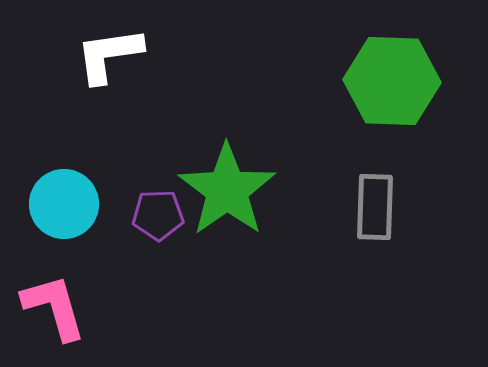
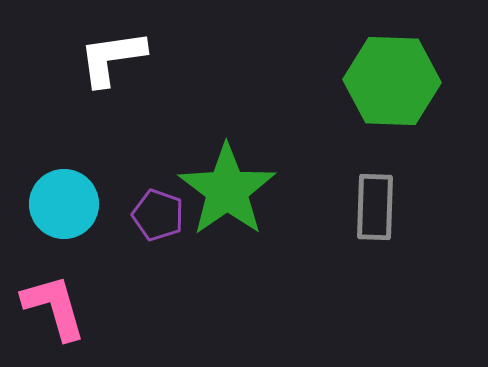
white L-shape: moved 3 px right, 3 px down
purple pentagon: rotated 21 degrees clockwise
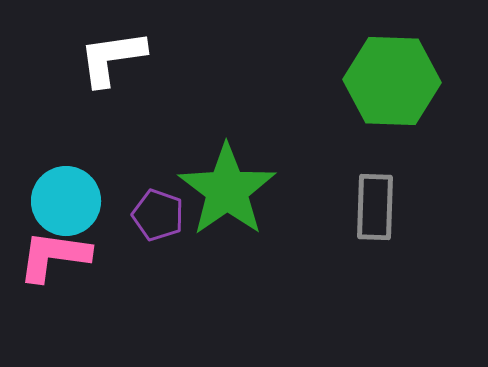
cyan circle: moved 2 px right, 3 px up
pink L-shape: moved 51 px up; rotated 66 degrees counterclockwise
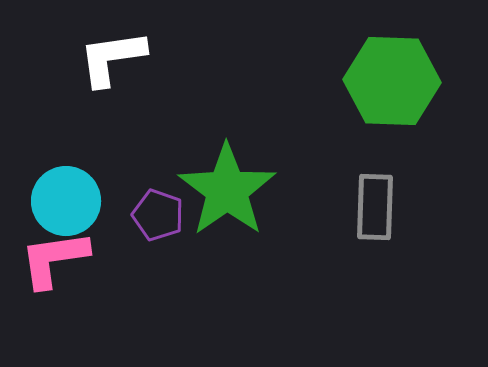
pink L-shape: moved 3 px down; rotated 16 degrees counterclockwise
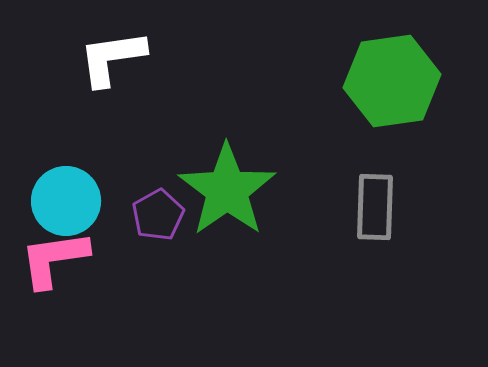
green hexagon: rotated 10 degrees counterclockwise
purple pentagon: rotated 24 degrees clockwise
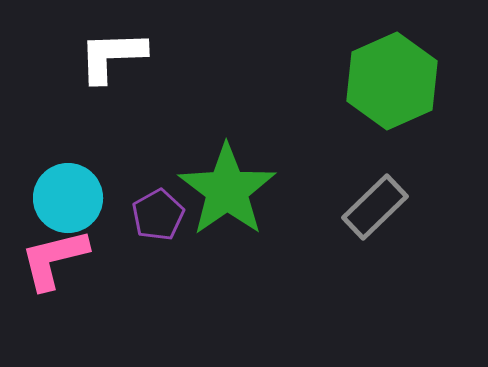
white L-shape: moved 2 px up; rotated 6 degrees clockwise
green hexagon: rotated 16 degrees counterclockwise
cyan circle: moved 2 px right, 3 px up
gray rectangle: rotated 44 degrees clockwise
pink L-shape: rotated 6 degrees counterclockwise
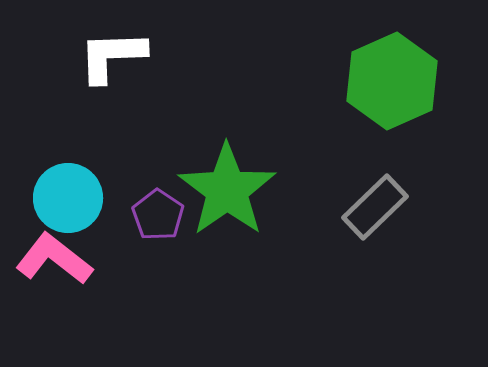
purple pentagon: rotated 9 degrees counterclockwise
pink L-shape: rotated 52 degrees clockwise
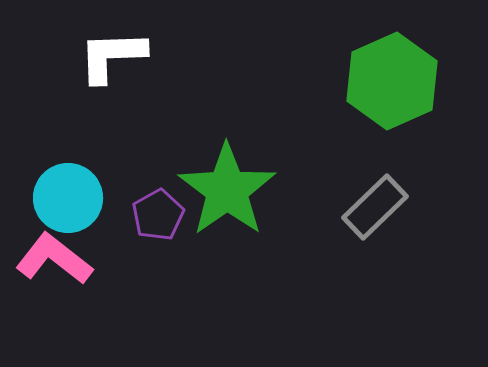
purple pentagon: rotated 9 degrees clockwise
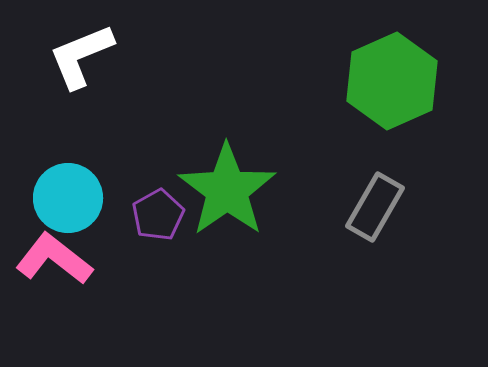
white L-shape: moved 31 px left; rotated 20 degrees counterclockwise
gray rectangle: rotated 16 degrees counterclockwise
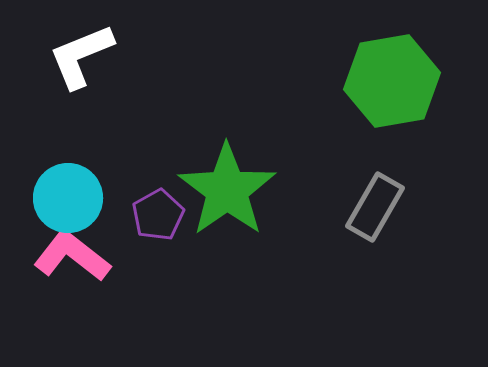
green hexagon: rotated 14 degrees clockwise
pink L-shape: moved 18 px right, 3 px up
